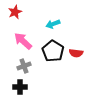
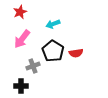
red star: moved 5 px right
pink arrow: moved 1 px left, 2 px up; rotated 96 degrees counterclockwise
red semicircle: rotated 16 degrees counterclockwise
gray cross: moved 9 px right
black cross: moved 1 px right, 1 px up
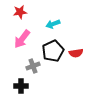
red star: rotated 16 degrees clockwise
black pentagon: rotated 15 degrees clockwise
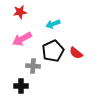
pink arrow: rotated 24 degrees clockwise
red semicircle: rotated 48 degrees clockwise
gray cross: rotated 24 degrees clockwise
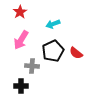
red star: rotated 24 degrees counterclockwise
pink arrow: moved 1 px left, 1 px down; rotated 30 degrees counterclockwise
gray cross: moved 1 px left
